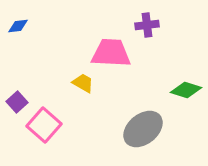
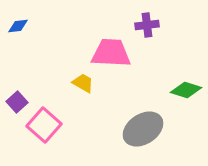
gray ellipse: rotated 6 degrees clockwise
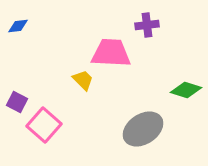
yellow trapezoid: moved 3 px up; rotated 15 degrees clockwise
purple square: rotated 20 degrees counterclockwise
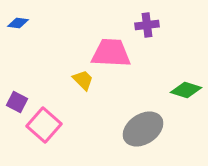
blue diamond: moved 3 px up; rotated 15 degrees clockwise
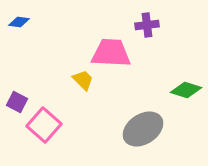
blue diamond: moved 1 px right, 1 px up
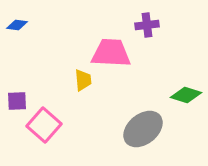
blue diamond: moved 2 px left, 3 px down
yellow trapezoid: rotated 40 degrees clockwise
green diamond: moved 5 px down
purple square: moved 1 px up; rotated 30 degrees counterclockwise
gray ellipse: rotated 6 degrees counterclockwise
